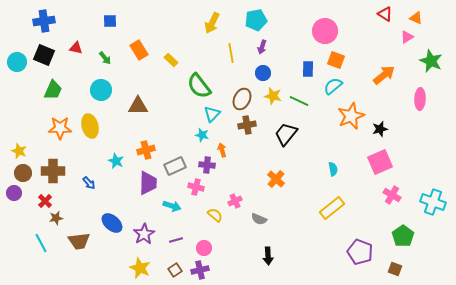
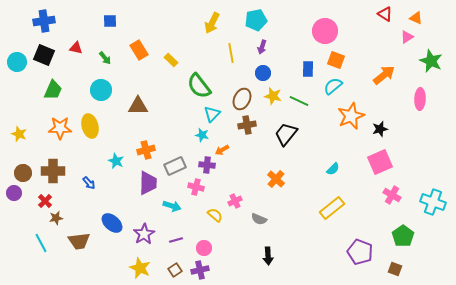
orange arrow at (222, 150): rotated 104 degrees counterclockwise
yellow star at (19, 151): moved 17 px up
cyan semicircle at (333, 169): rotated 56 degrees clockwise
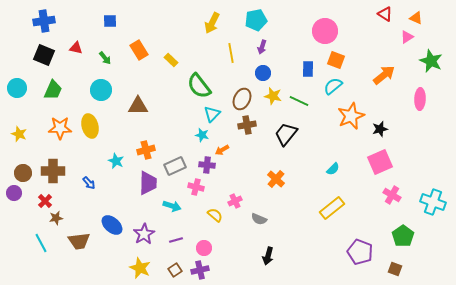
cyan circle at (17, 62): moved 26 px down
blue ellipse at (112, 223): moved 2 px down
black arrow at (268, 256): rotated 18 degrees clockwise
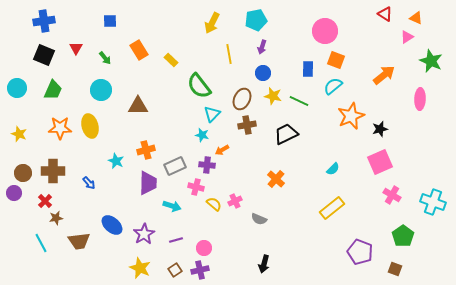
red triangle at (76, 48): rotated 48 degrees clockwise
yellow line at (231, 53): moved 2 px left, 1 px down
black trapezoid at (286, 134): rotated 25 degrees clockwise
yellow semicircle at (215, 215): moved 1 px left, 11 px up
black arrow at (268, 256): moved 4 px left, 8 px down
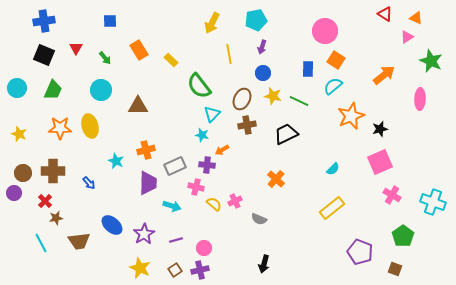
orange square at (336, 60): rotated 12 degrees clockwise
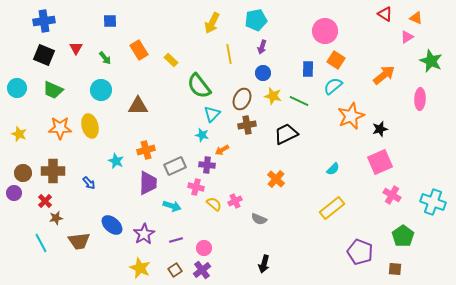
green trapezoid at (53, 90): rotated 90 degrees clockwise
brown square at (395, 269): rotated 16 degrees counterclockwise
purple cross at (200, 270): moved 2 px right; rotated 24 degrees counterclockwise
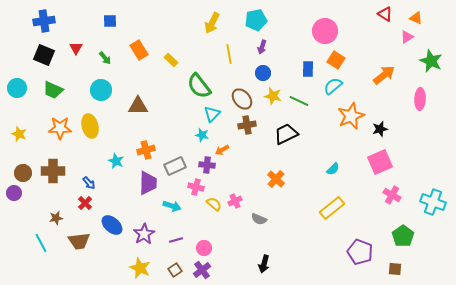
brown ellipse at (242, 99): rotated 65 degrees counterclockwise
red cross at (45, 201): moved 40 px right, 2 px down
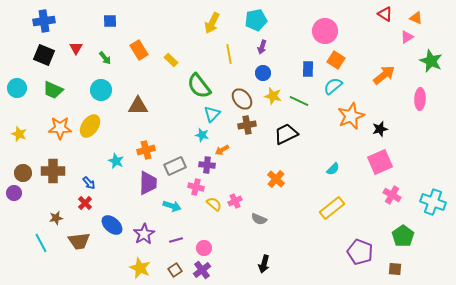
yellow ellipse at (90, 126): rotated 50 degrees clockwise
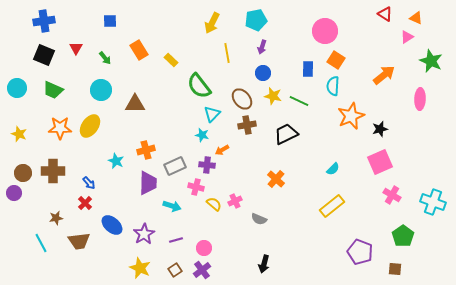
yellow line at (229, 54): moved 2 px left, 1 px up
cyan semicircle at (333, 86): rotated 48 degrees counterclockwise
brown triangle at (138, 106): moved 3 px left, 2 px up
yellow rectangle at (332, 208): moved 2 px up
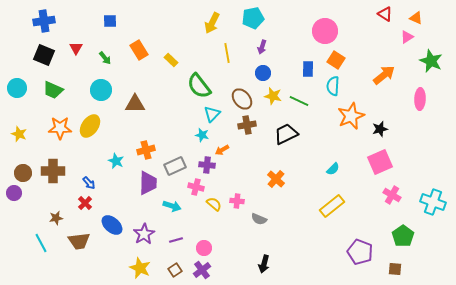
cyan pentagon at (256, 20): moved 3 px left, 2 px up
pink cross at (235, 201): moved 2 px right; rotated 32 degrees clockwise
